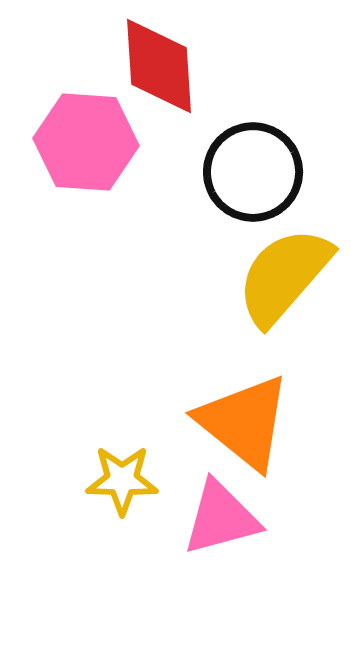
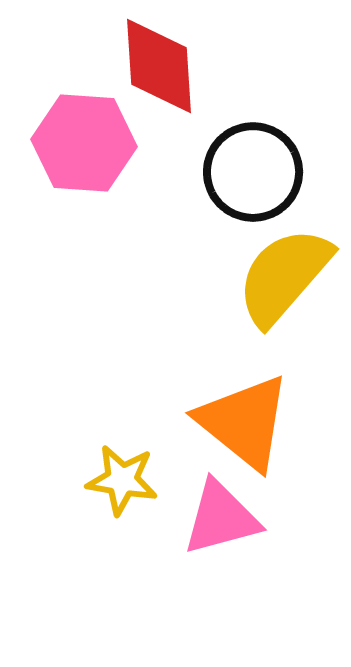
pink hexagon: moved 2 px left, 1 px down
yellow star: rotated 8 degrees clockwise
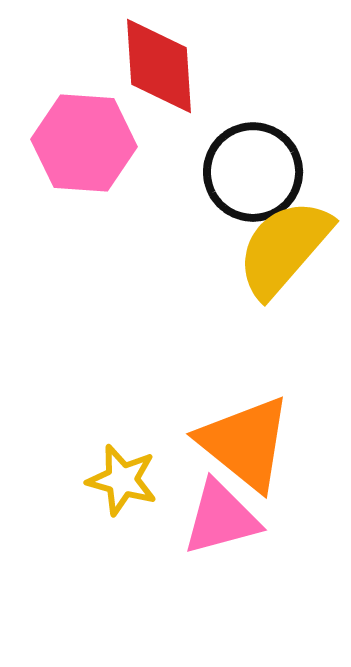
yellow semicircle: moved 28 px up
orange triangle: moved 1 px right, 21 px down
yellow star: rotated 6 degrees clockwise
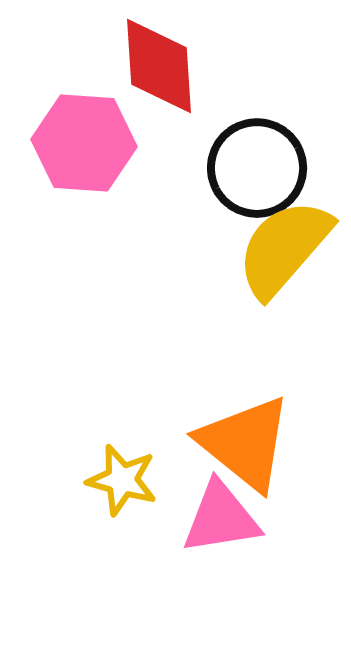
black circle: moved 4 px right, 4 px up
pink triangle: rotated 6 degrees clockwise
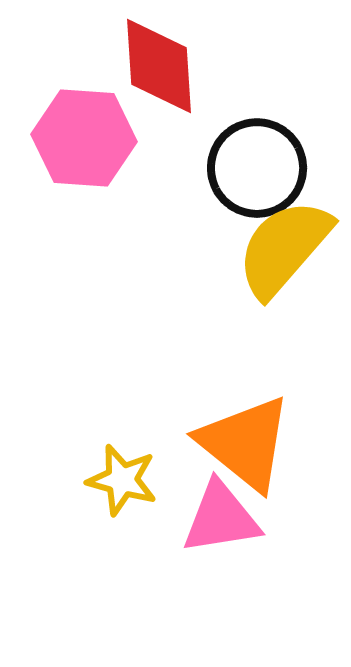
pink hexagon: moved 5 px up
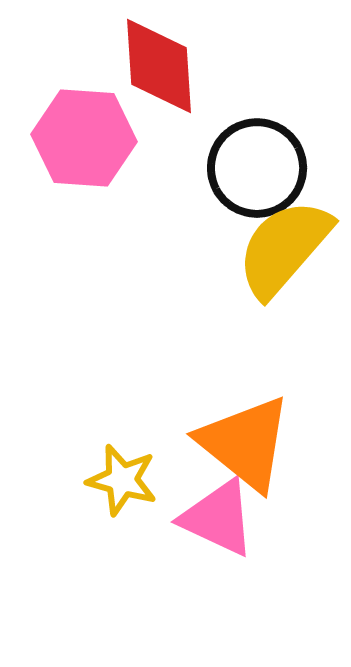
pink triangle: moved 3 px left; rotated 34 degrees clockwise
